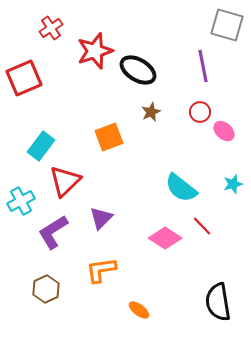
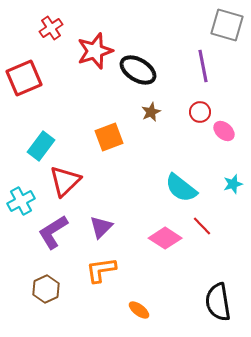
purple triangle: moved 9 px down
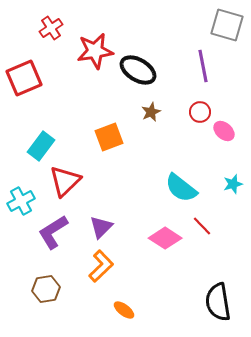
red star: rotated 9 degrees clockwise
orange L-shape: moved 4 px up; rotated 144 degrees clockwise
brown hexagon: rotated 16 degrees clockwise
orange ellipse: moved 15 px left
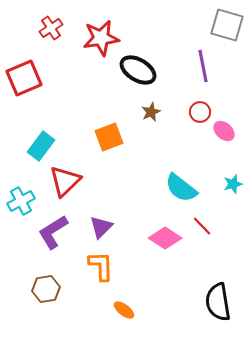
red star: moved 6 px right, 13 px up
orange L-shape: rotated 48 degrees counterclockwise
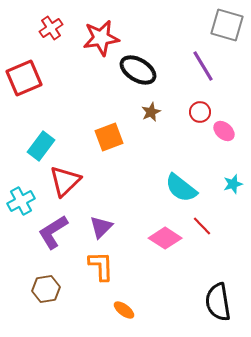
purple line: rotated 20 degrees counterclockwise
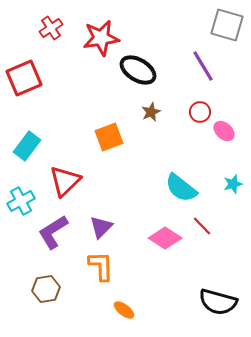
cyan rectangle: moved 14 px left
black semicircle: rotated 66 degrees counterclockwise
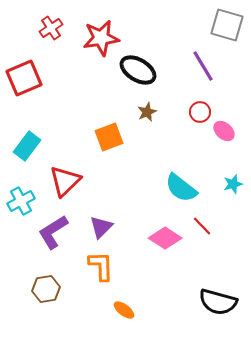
brown star: moved 4 px left
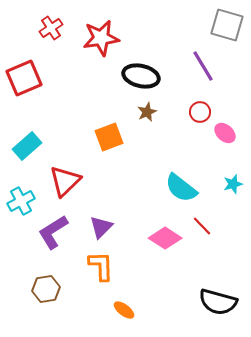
black ellipse: moved 3 px right, 6 px down; rotated 18 degrees counterclockwise
pink ellipse: moved 1 px right, 2 px down
cyan rectangle: rotated 12 degrees clockwise
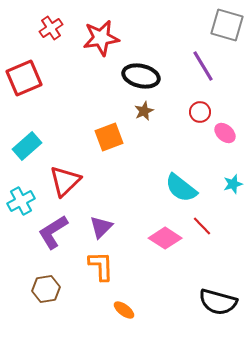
brown star: moved 3 px left, 1 px up
